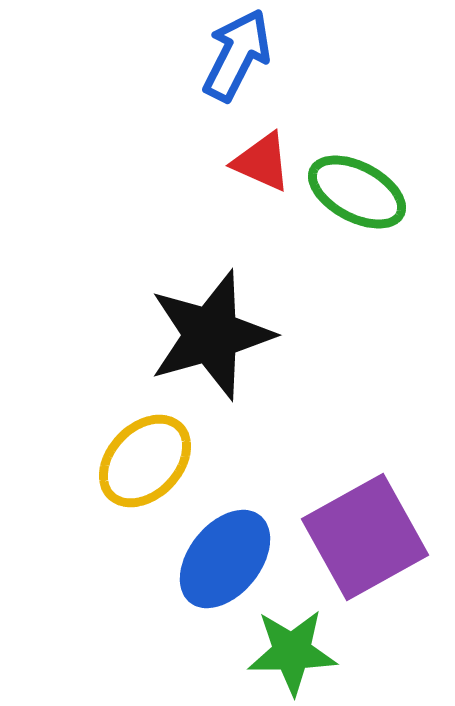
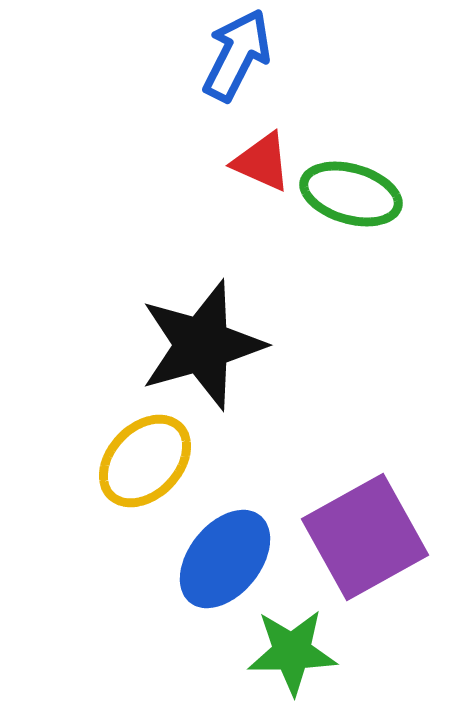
green ellipse: moved 6 px left, 2 px down; rotated 12 degrees counterclockwise
black star: moved 9 px left, 10 px down
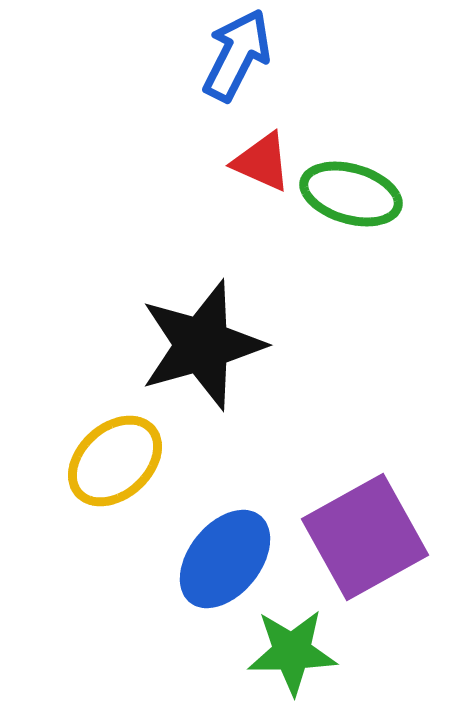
yellow ellipse: moved 30 px left; rotated 4 degrees clockwise
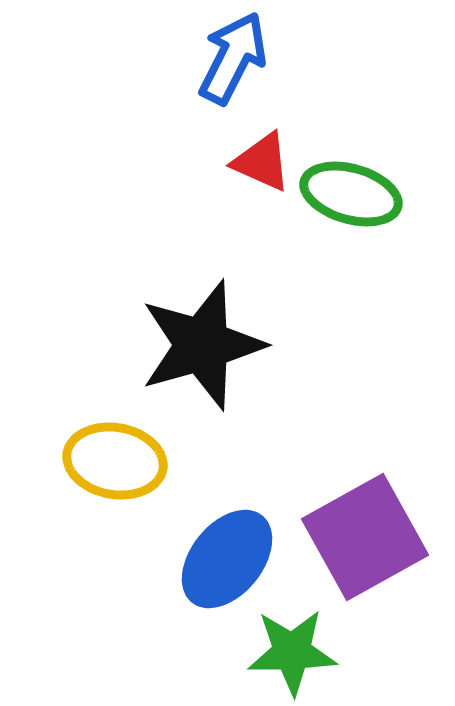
blue arrow: moved 4 px left, 3 px down
yellow ellipse: rotated 52 degrees clockwise
blue ellipse: moved 2 px right
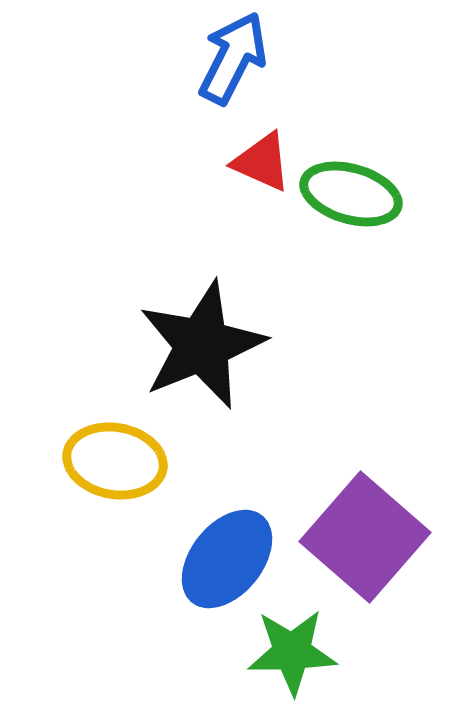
black star: rotated 6 degrees counterclockwise
purple square: rotated 20 degrees counterclockwise
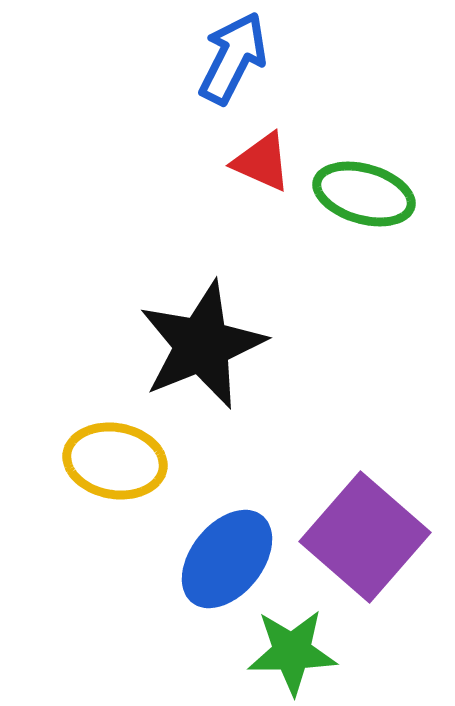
green ellipse: moved 13 px right
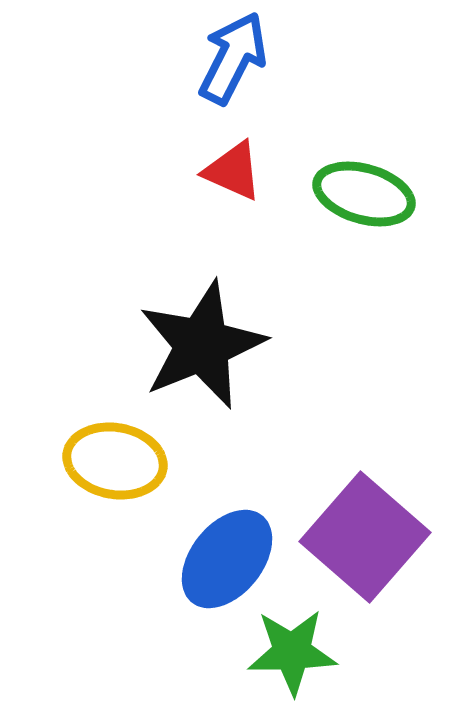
red triangle: moved 29 px left, 9 px down
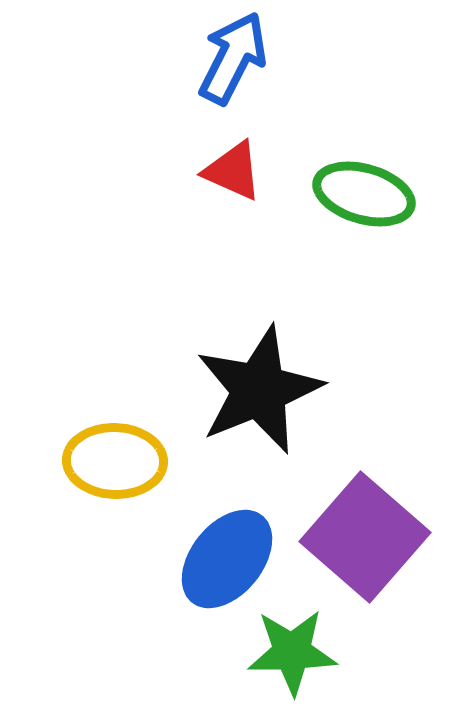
black star: moved 57 px right, 45 px down
yellow ellipse: rotated 8 degrees counterclockwise
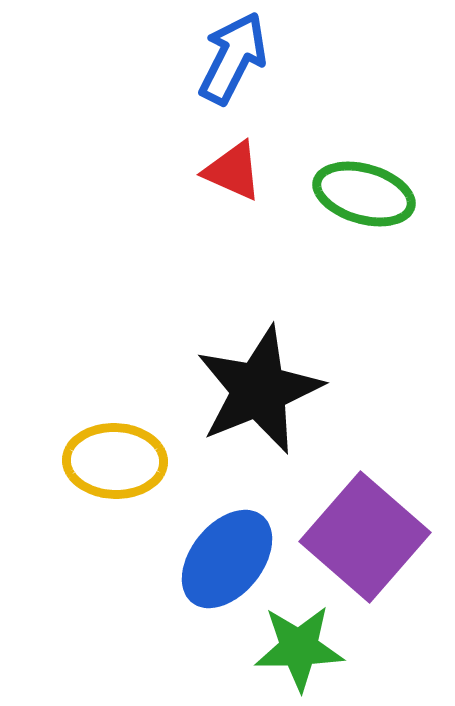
green star: moved 7 px right, 4 px up
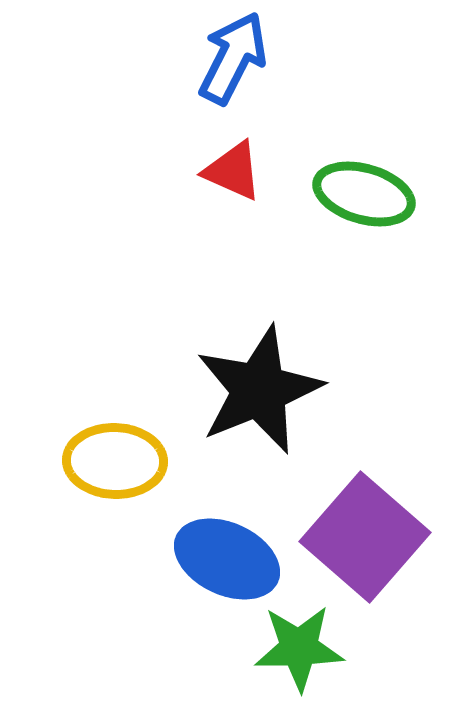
blue ellipse: rotated 76 degrees clockwise
